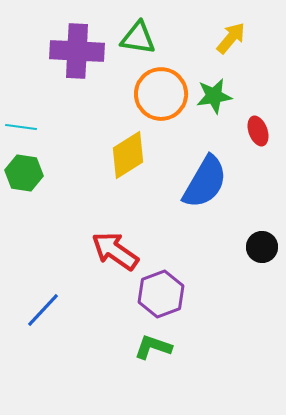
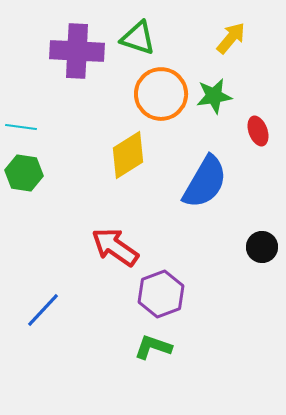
green triangle: rotated 9 degrees clockwise
red arrow: moved 4 px up
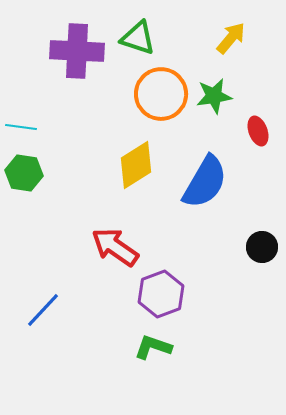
yellow diamond: moved 8 px right, 10 px down
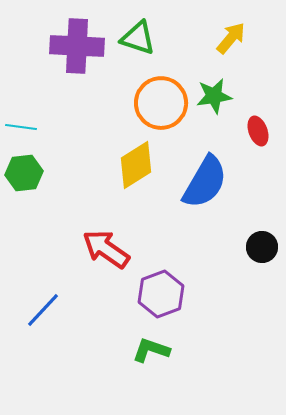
purple cross: moved 5 px up
orange circle: moved 9 px down
green hexagon: rotated 15 degrees counterclockwise
red arrow: moved 9 px left, 2 px down
green L-shape: moved 2 px left, 3 px down
